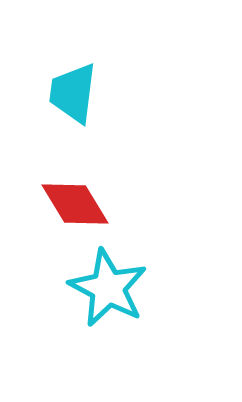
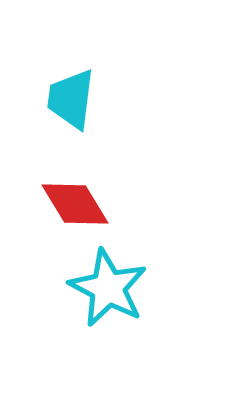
cyan trapezoid: moved 2 px left, 6 px down
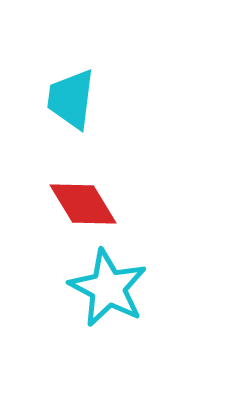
red diamond: moved 8 px right
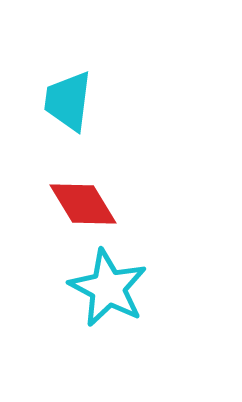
cyan trapezoid: moved 3 px left, 2 px down
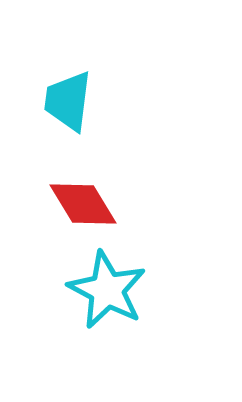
cyan star: moved 1 px left, 2 px down
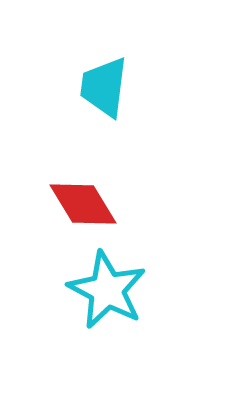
cyan trapezoid: moved 36 px right, 14 px up
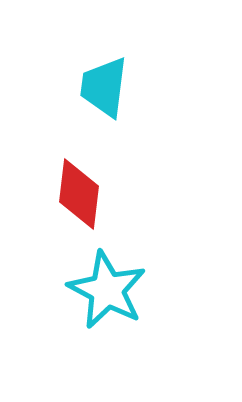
red diamond: moved 4 px left, 10 px up; rotated 38 degrees clockwise
